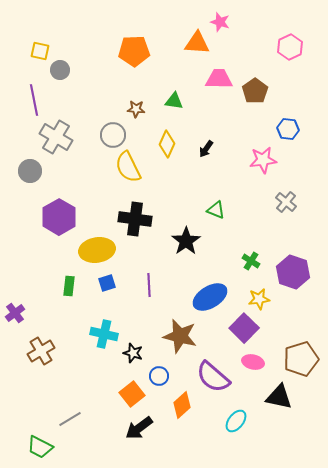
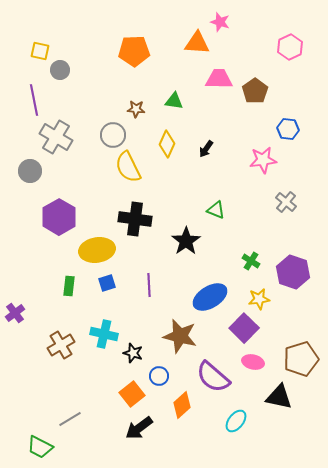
brown cross at (41, 351): moved 20 px right, 6 px up
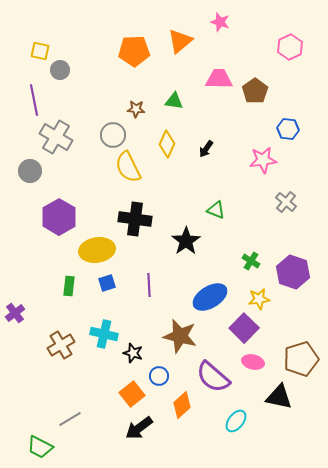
orange triangle at (197, 43): moved 17 px left, 2 px up; rotated 44 degrees counterclockwise
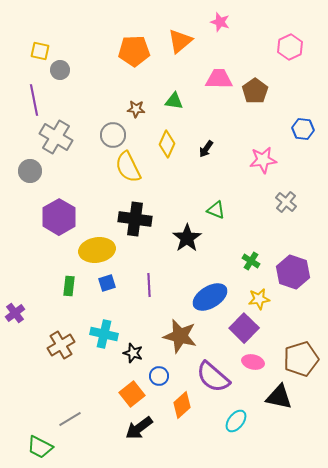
blue hexagon at (288, 129): moved 15 px right
black star at (186, 241): moved 1 px right, 3 px up
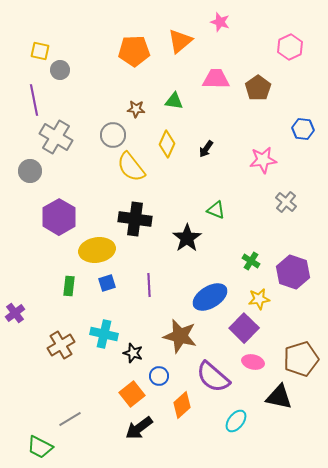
pink trapezoid at (219, 79): moved 3 px left
brown pentagon at (255, 91): moved 3 px right, 3 px up
yellow semicircle at (128, 167): moved 3 px right; rotated 12 degrees counterclockwise
